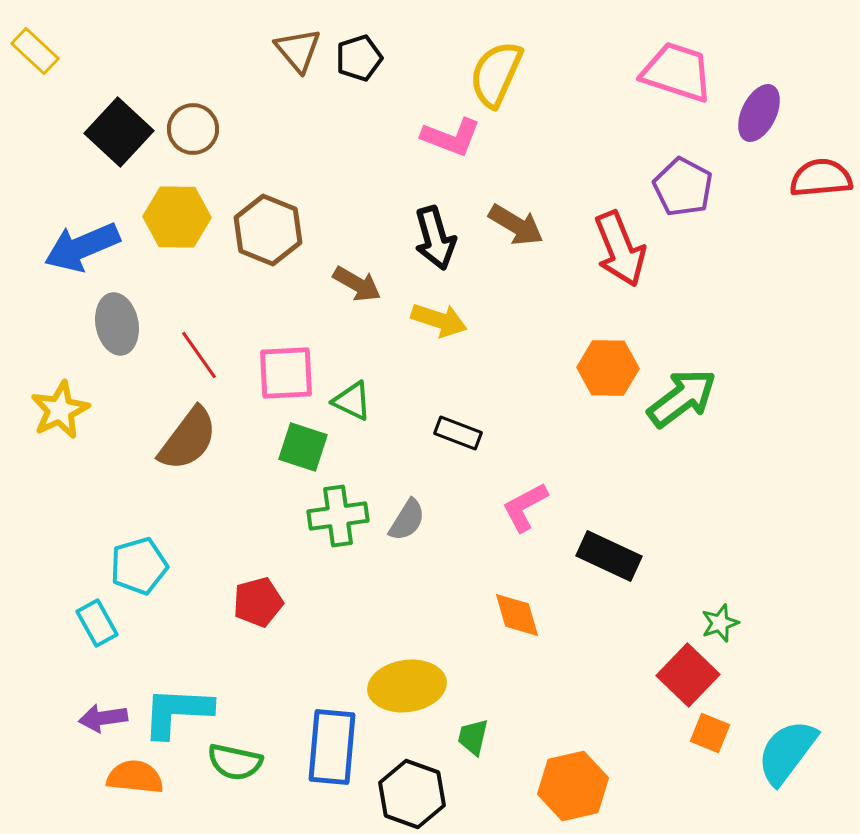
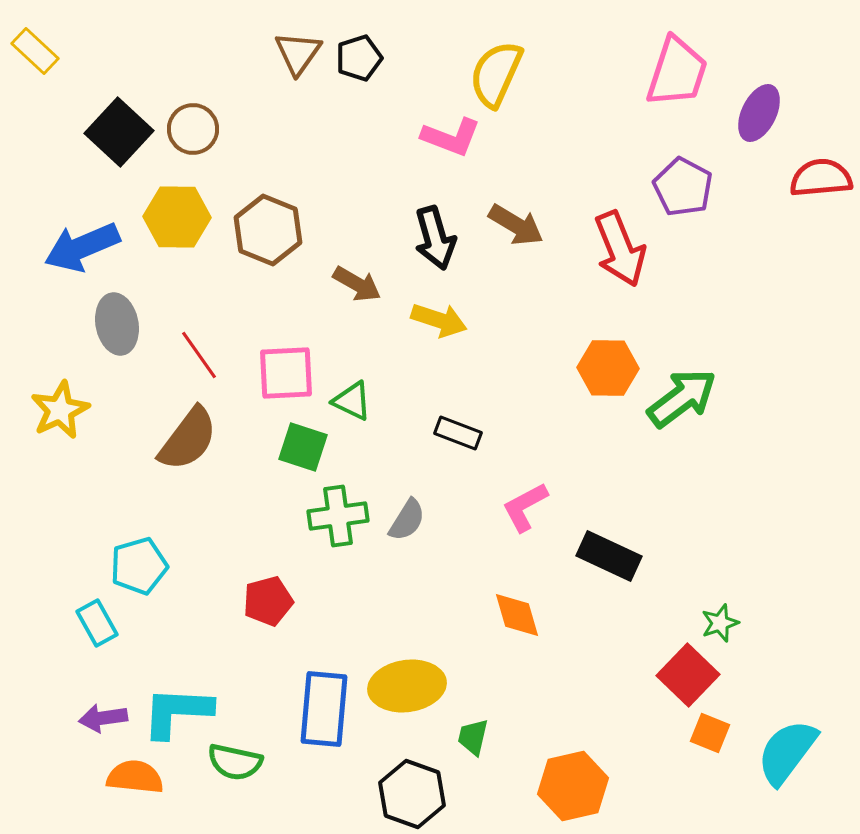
brown triangle at (298, 50): moved 3 px down; rotated 15 degrees clockwise
pink trapezoid at (677, 72): rotated 90 degrees clockwise
red pentagon at (258, 602): moved 10 px right, 1 px up
blue rectangle at (332, 747): moved 8 px left, 38 px up
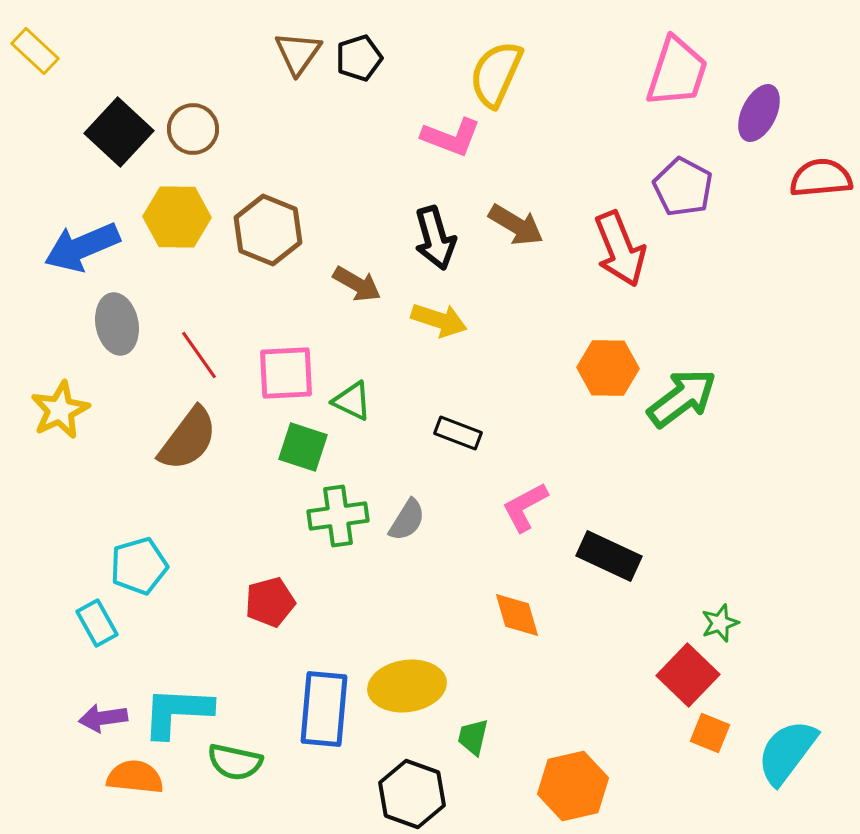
red pentagon at (268, 601): moved 2 px right, 1 px down
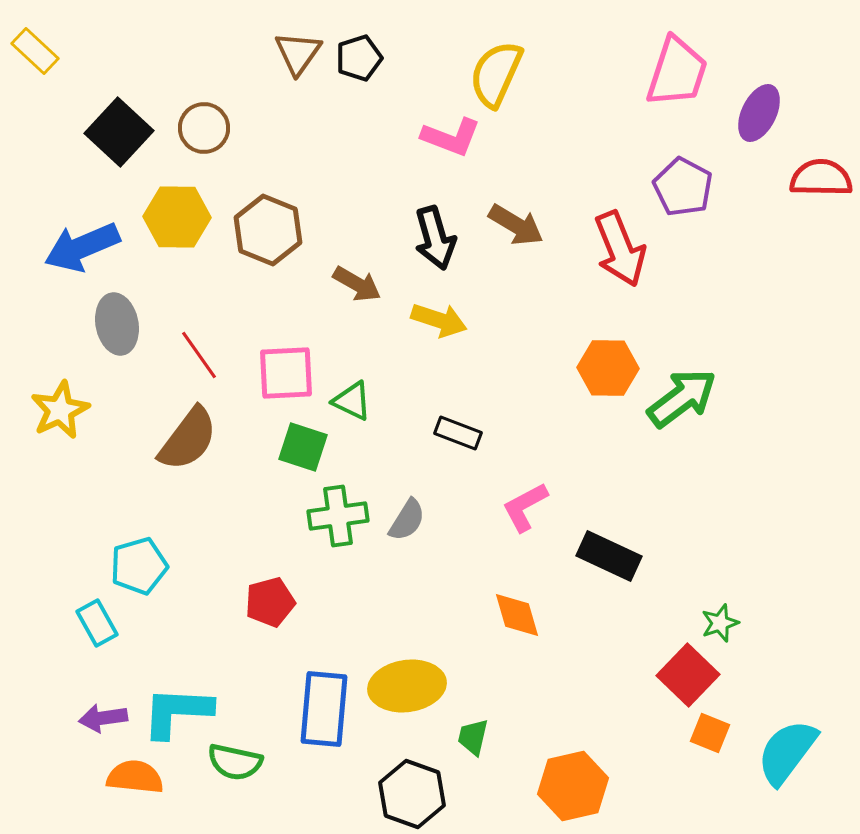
brown circle at (193, 129): moved 11 px right, 1 px up
red semicircle at (821, 178): rotated 6 degrees clockwise
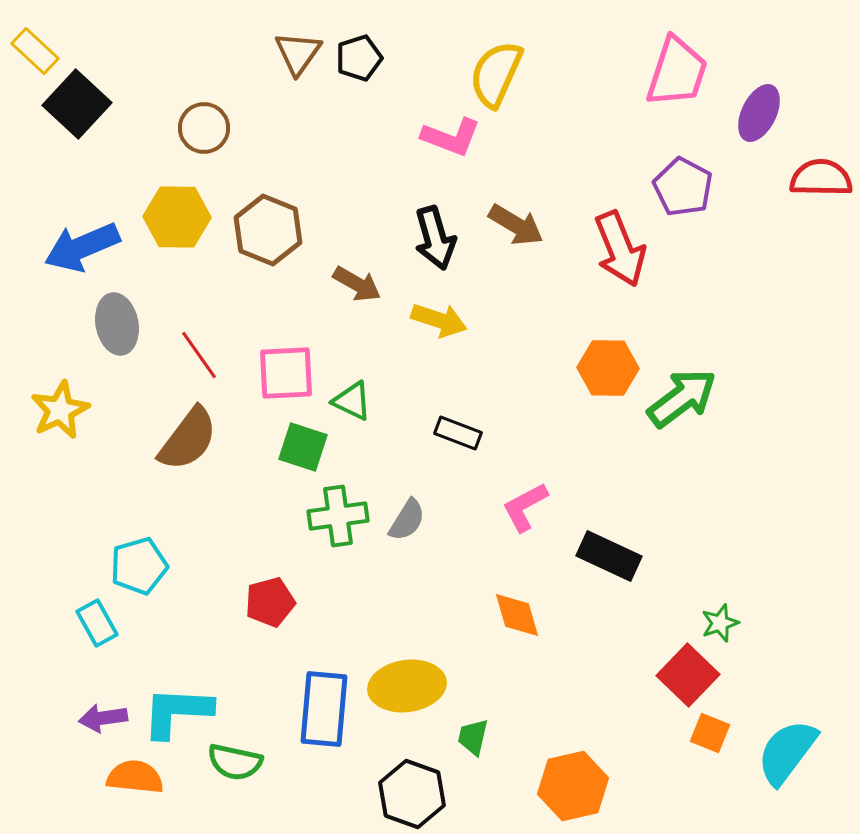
black square at (119, 132): moved 42 px left, 28 px up
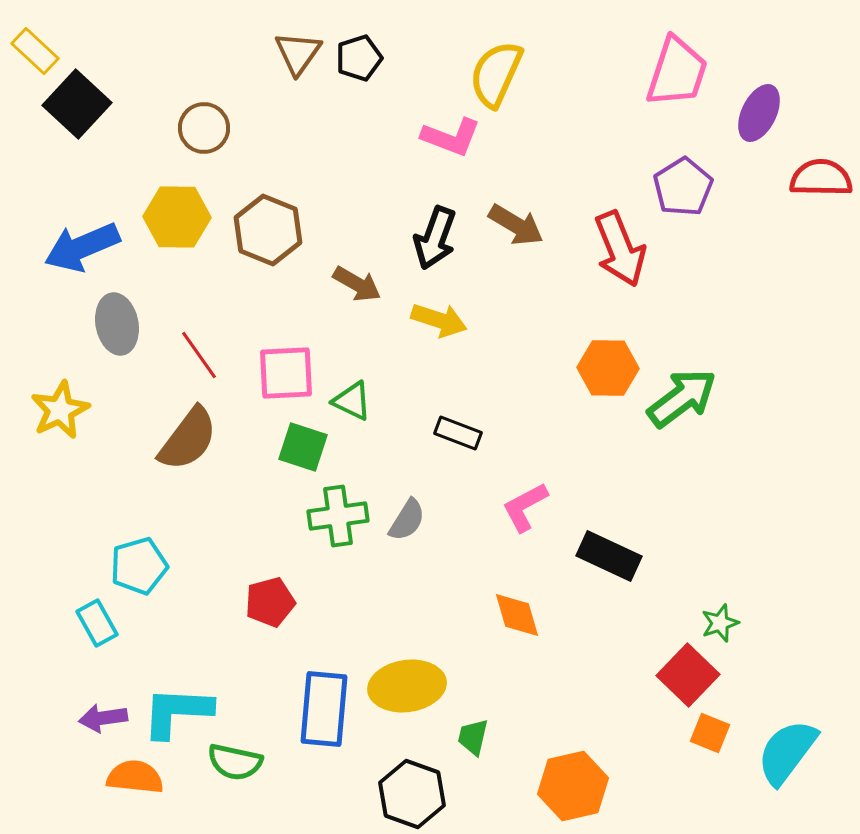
purple pentagon at (683, 187): rotated 12 degrees clockwise
black arrow at (435, 238): rotated 36 degrees clockwise
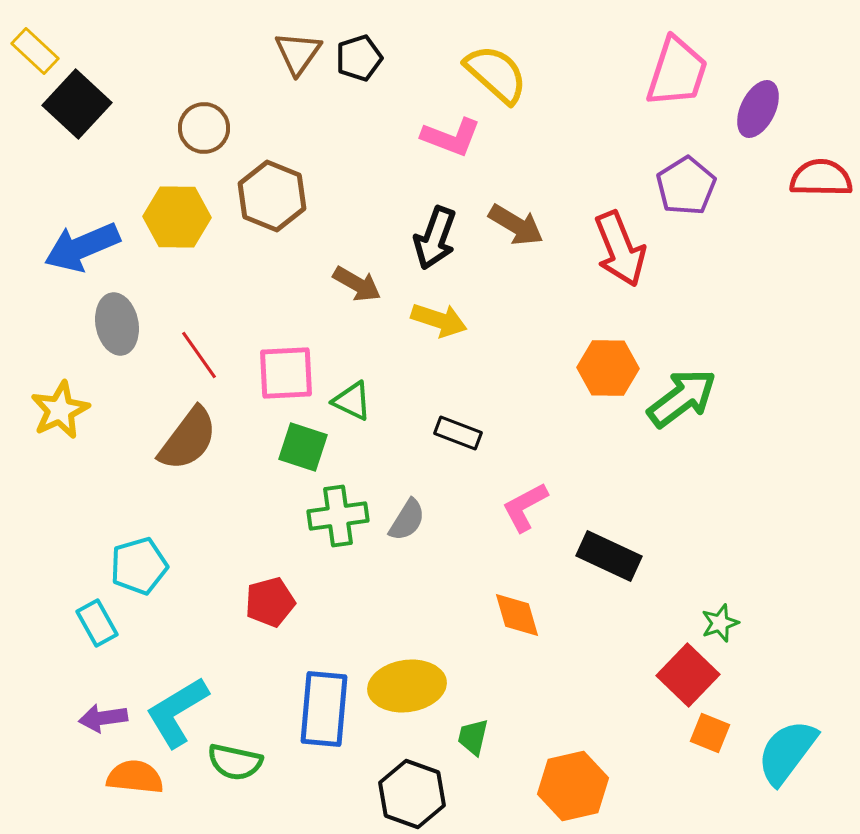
yellow semicircle at (496, 74): rotated 108 degrees clockwise
purple ellipse at (759, 113): moved 1 px left, 4 px up
purple pentagon at (683, 187): moved 3 px right, 1 px up
brown hexagon at (268, 230): moved 4 px right, 34 px up
cyan L-shape at (177, 712): rotated 34 degrees counterclockwise
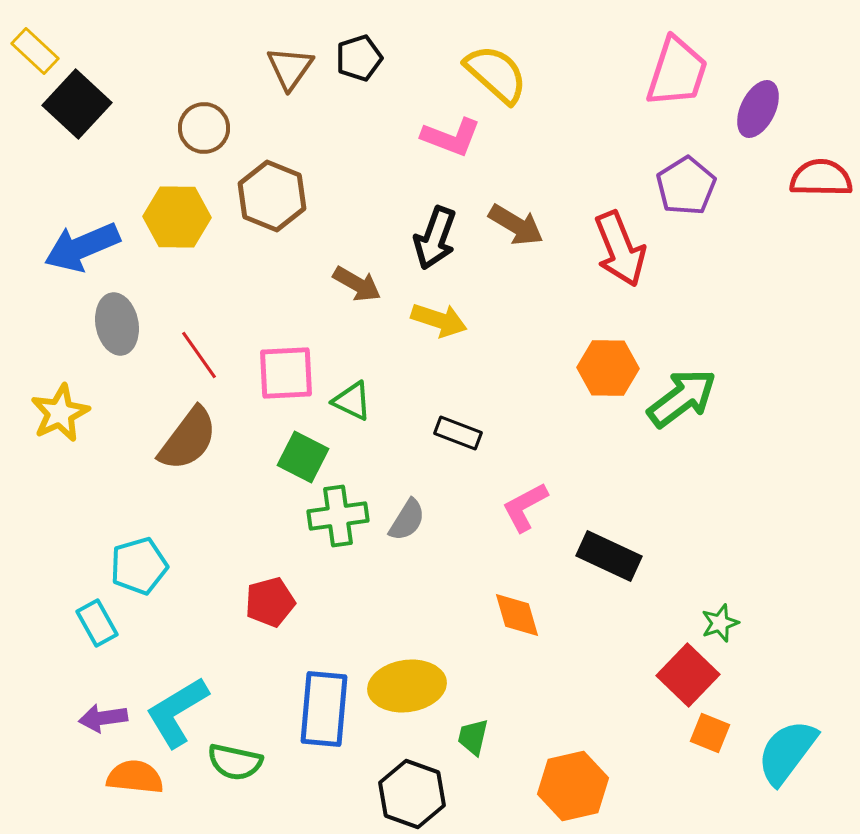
brown triangle at (298, 53): moved 8 px left, 15 px down
yellow star at (60, 410): moved 3 px down
green square at (303, 447): moved 10 px down; rotated 9 degrees clockwise
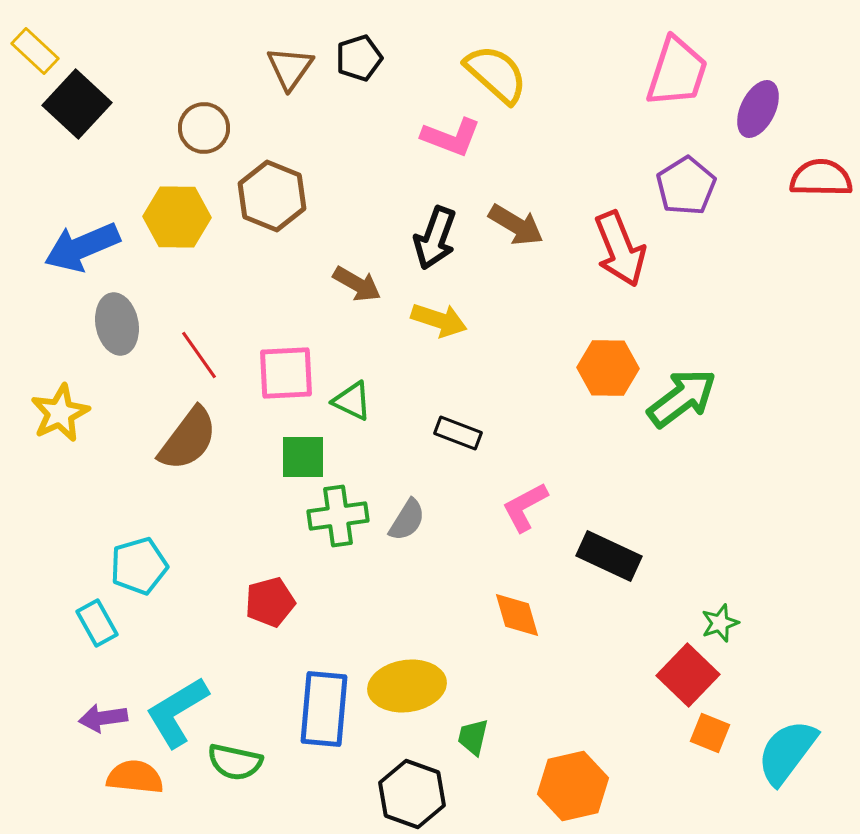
green square at (303, 457): rotated 27 degrees counterclockwise
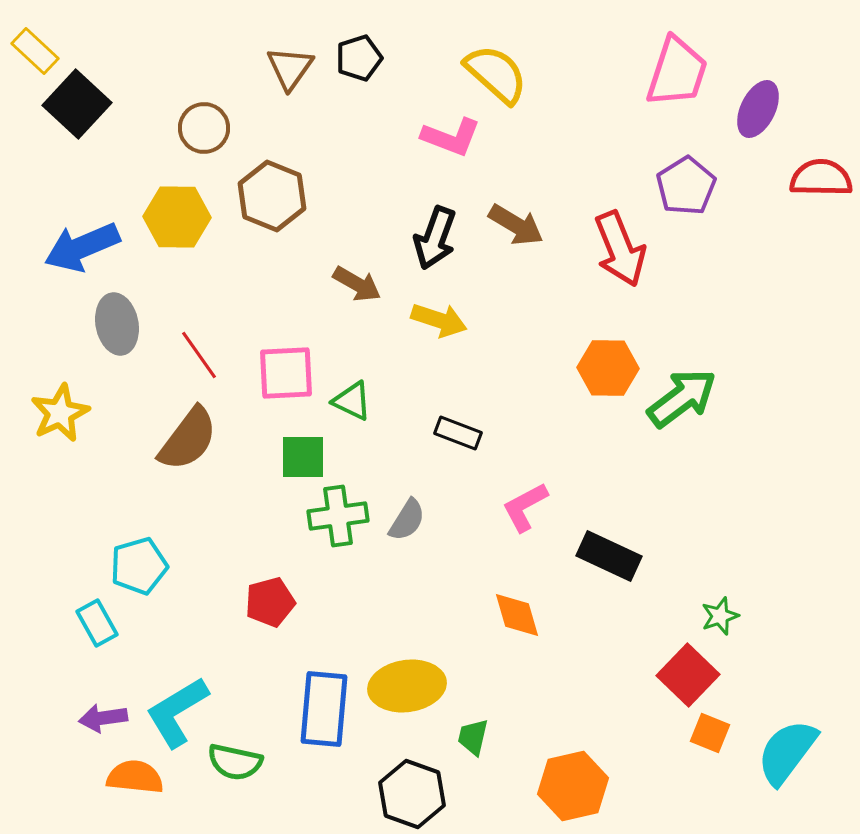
green star at (720, 623): moved 7 px up
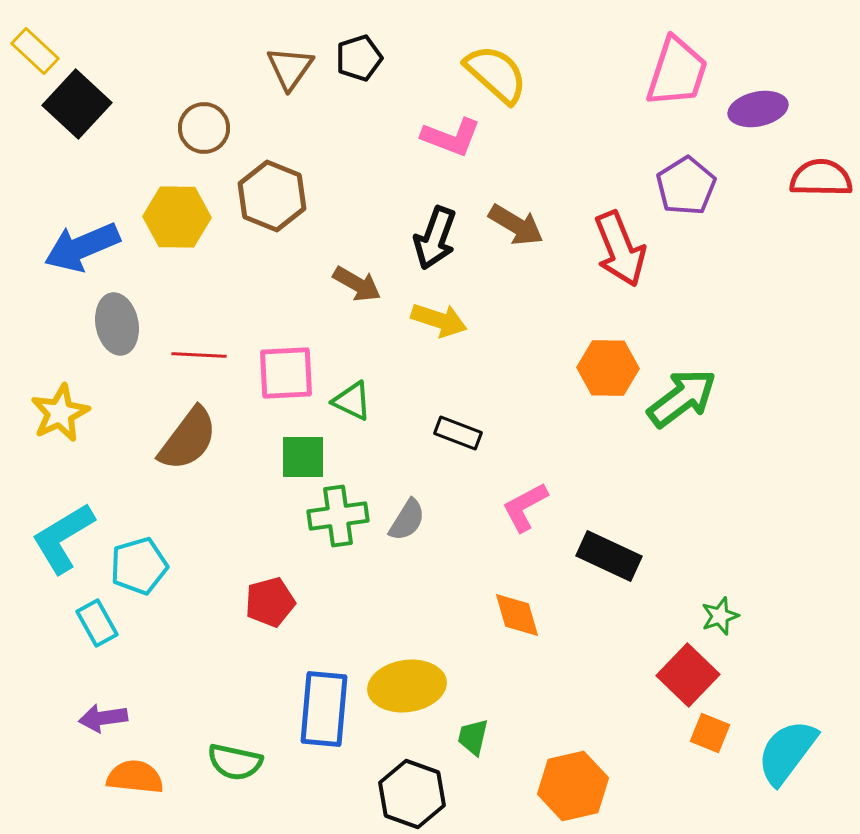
purple ellipse at (758, 109): rotated 52 degrees clockwise
red line at (199, 355): rotated 52 degrees counterclockwise
cyan L-shape at (177, 712): moved 114 px left, 174 px up
